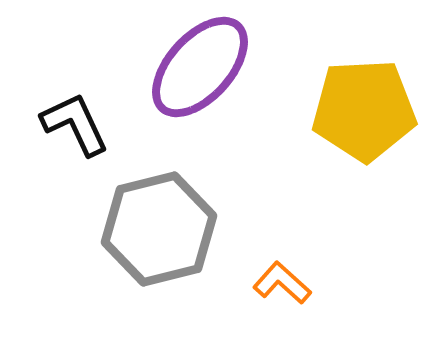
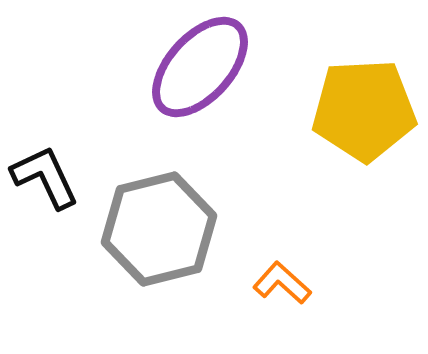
black L-shape: moved 30 px left, 53 px down
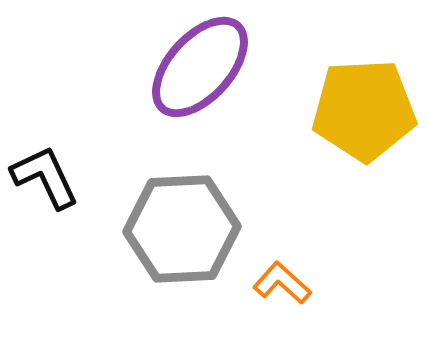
gray hexagon: moved 23 px right; rotated 11 degrees clockwise
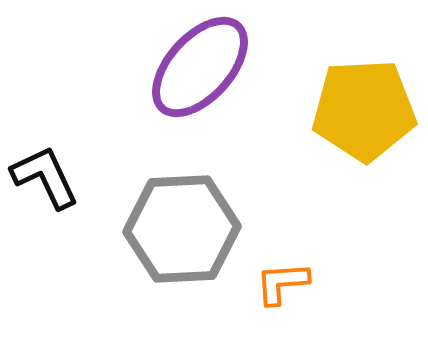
orange L-shape: rotated 46 degrees counterclockwise
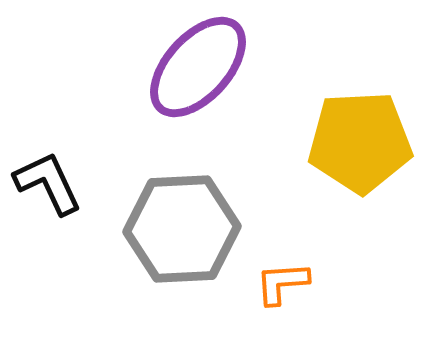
purple ellipse: moved 2 px left
yellow pentagon: moved 4 px left, 32 px down
black L-shape: moved 3 px right, 6 px down
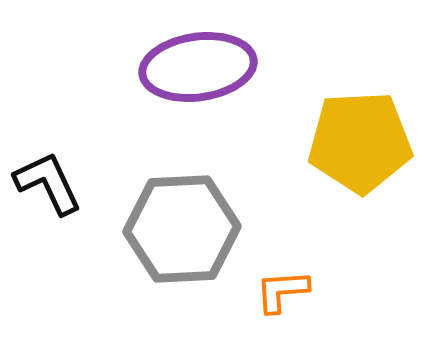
purple ellipse: rotated 40 degrees clockwise
orange L-shape: moved 8 px down
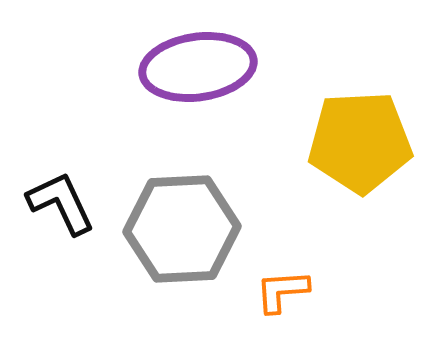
black L-shape: moved 13 px right, 20 px down
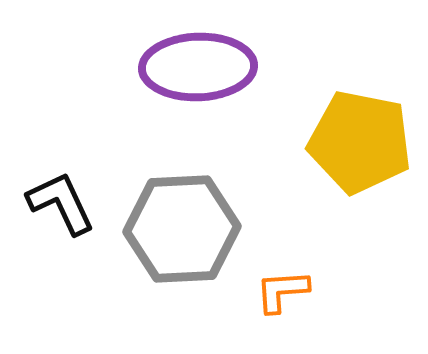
purple ellipse: rotated 6 degrees clockwise
yellow pentagon: rotated 14 degrees clockwise
